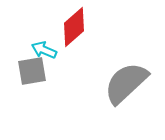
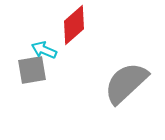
red diamond: moved 2 px up
gray square: moved 1 px up
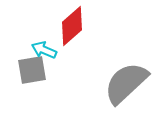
red diamond: moved 2 px left, 1 px down
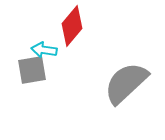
red diamond: rotated 9 degrees counterclockwise
cyan arrow: rotated 15 degrees counterclockwise
